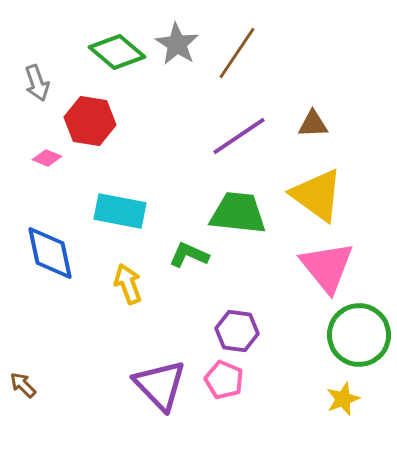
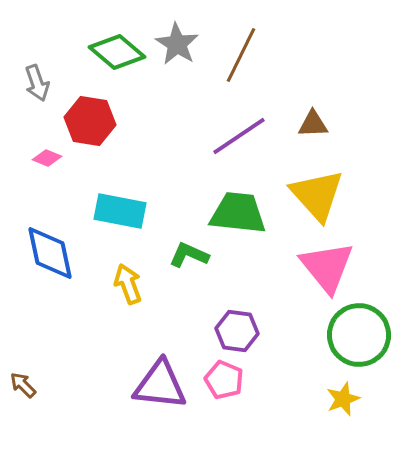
brown line: moved 4 px right, 2 px down; rotated 8 degrees counterclockwise
yellow triangle: rotated 12 degrees clockwise
purple triangle: rotated 40 degrees counterclockwise
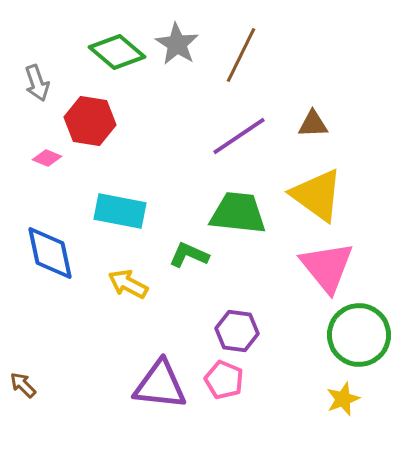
yellow triangle: rotated 12 degrees counterclockwise
yellow arrow: rotated 42 degrees counterclockwise
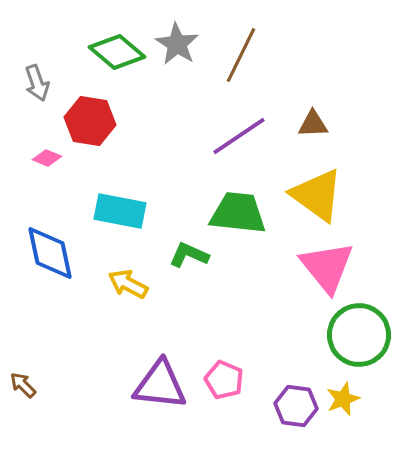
purple hexagon: moved 59 px right, 75 px down
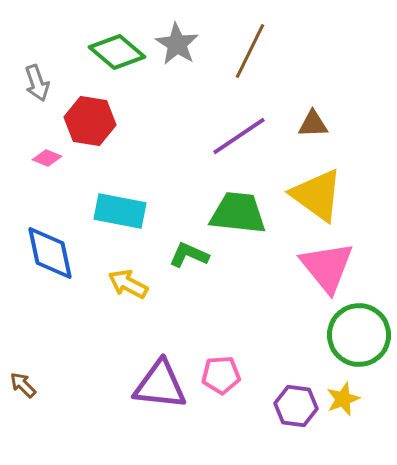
brown line: moved 9 px right, 4 px up
pink pentagon: moved 3 px left, 5 px up; rotated 27 degrees counterclockwise
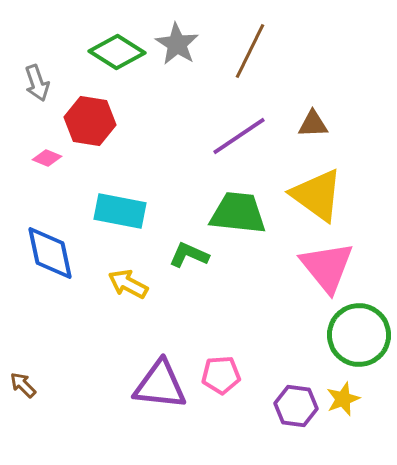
green diamond: rotated 8 degrees counterclockwise
